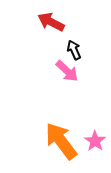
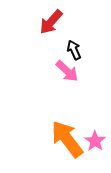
red arrow: rotated 76 degrees counterclockwise
orange arrow: moved 6 px right, 2 px up
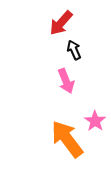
red arrow: moved 10 px right, 1 px down
pink arrow: moved 1 px left, 10 px down; rotated 25 degrees clockwise
pink star: moved 20 px up
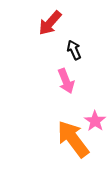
red arrow: moved 11 px left
orange arrow: moved 6 px right
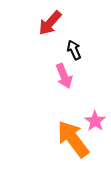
pink arrow: moved 2 px left, 5 px up
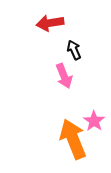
red arrow: rotated 40 degrees clockwise
pink star: moved 1 px left
orange arrow: rotated 15 degrees clockwise
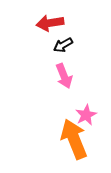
black arrow: moved 11 px left, 5 px up; rotated 96 degrees counterclockwise
pink star: moved 8 px left, 6 px up; rotated 10 degrees clockwise
orange arrow: moved 1 px right
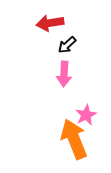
black arrow: moved 4 px right; rotated 12 degrees counterclockwise
pink arrow: moved 2 px up; rotated 25 degrees clockwise
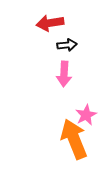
black arrow: rotated 144 degrees counterclockwise
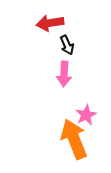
black arrow: rotated 72 degrees clockwise
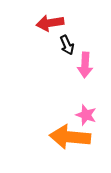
pink arrow: moved 21 px right, 9 px up
pink star: rotated 25 degrees counterclockwise
orange arrow: moved 4 px left, 2 px up; rotated 63 degrees counterclockwise
